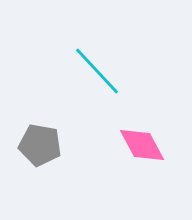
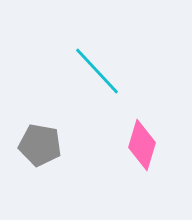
pink diamond: rotated 45 degrees clockwise
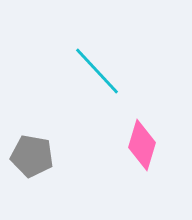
gray pentagon: moved 8 px left, 11 px down
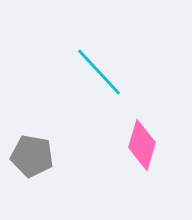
cyan line: moved 2 px right, 1 px down
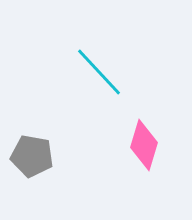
pink diamond: moved 2 px right
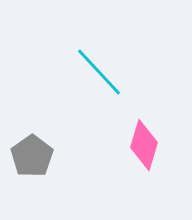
gray pentagon: rotated 27 degrees clockwise
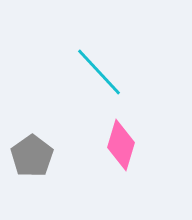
pink diamond: moved 23 px left
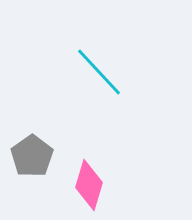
pink diamond: moved 32 px left, 40 px down
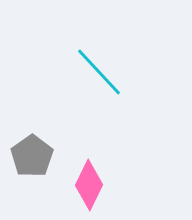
pink diamond: rotated 9 degrees clockwise
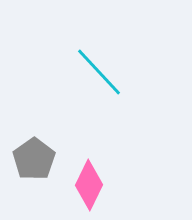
gray pentagon: moved 2 px right, 3 px down
